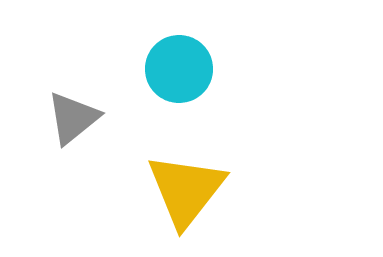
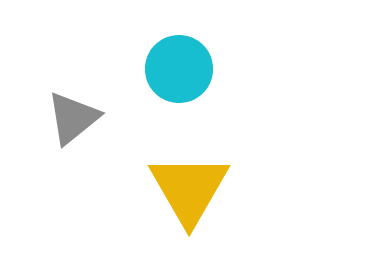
yellow triangle: moved 3 px right, 1 px up; rotated 8 degrees counterclockwise
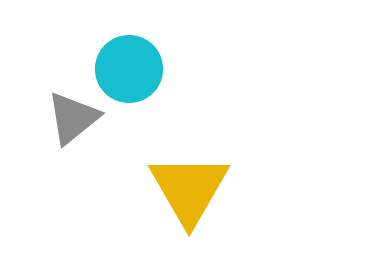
cyan circle: moved 50 px left
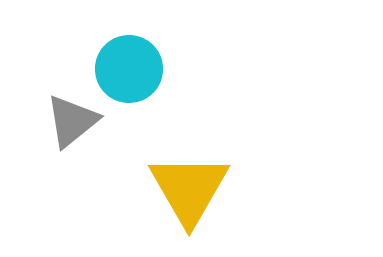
gray triangle: moved 1 px left, 3 px down
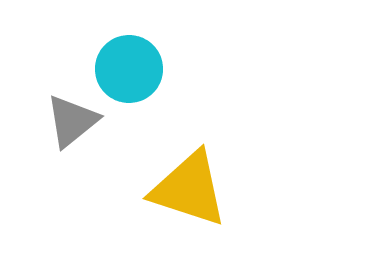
yellow triangle: rotated 42 degrees counterclockwise
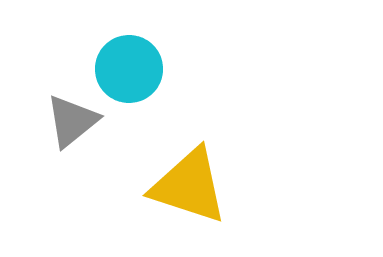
yellow triangle: moved 3 px up
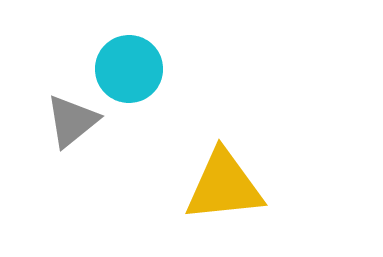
yellow triangle: moved 35 px right; rotated 24 degrees counterclockwise
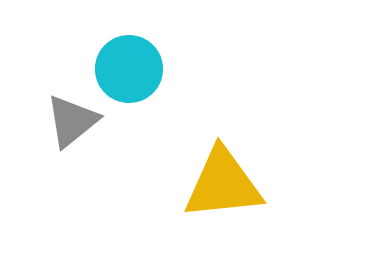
yellow triangle: moved 1 px left, 2 px up
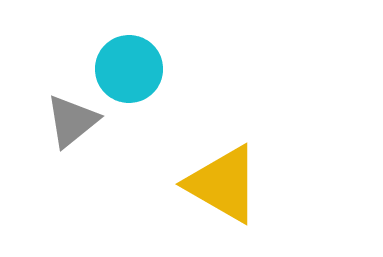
yellow triangle: rotated 36 degrees clockwise
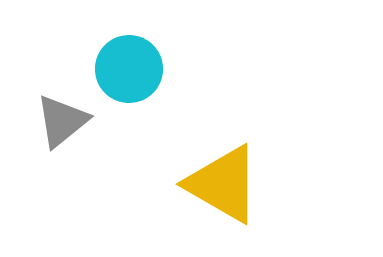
gray triangle: moved 10 px left
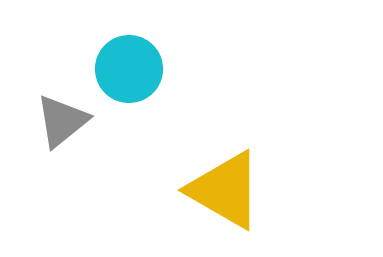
yellow triangle: moved 2 px right, 6 px down
